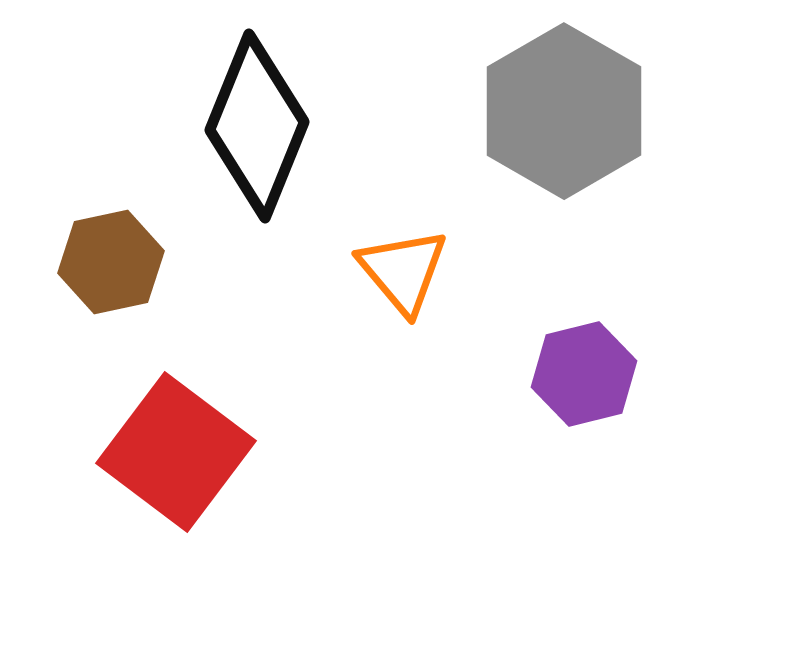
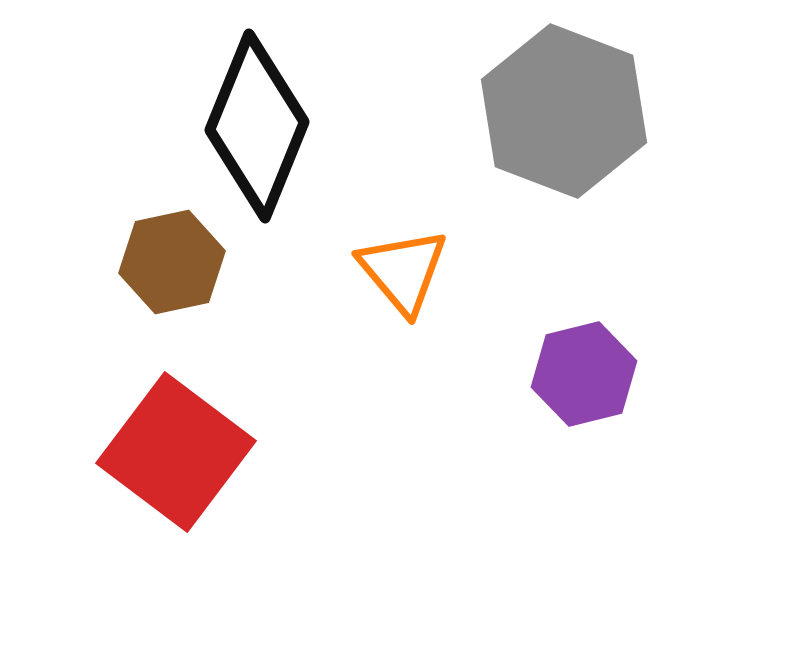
gray hexagon: rotated 9 degrees counterclockwise
brown hexagon: moved 61 px right
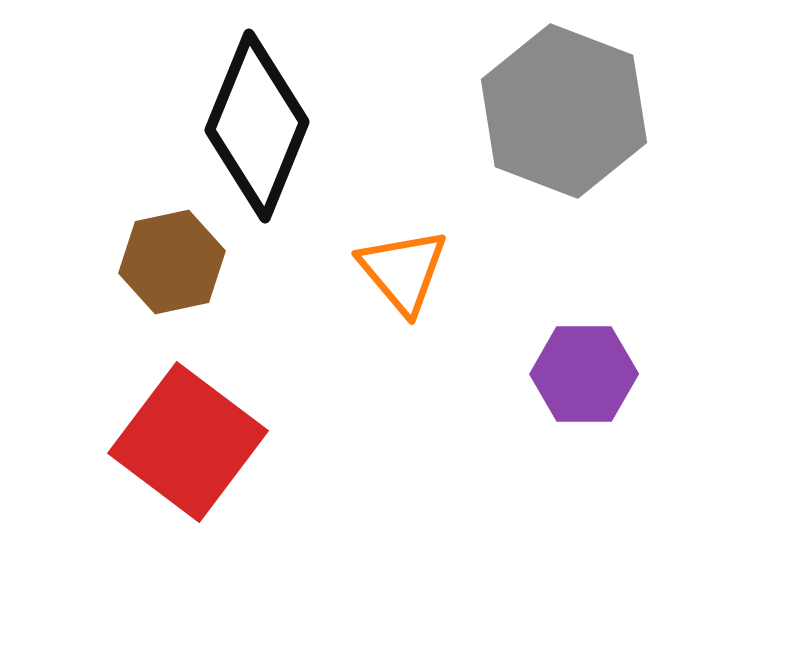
purple hexagon: rotated 14 degrees clockwise
red square: moved 12 px right, 10 px up
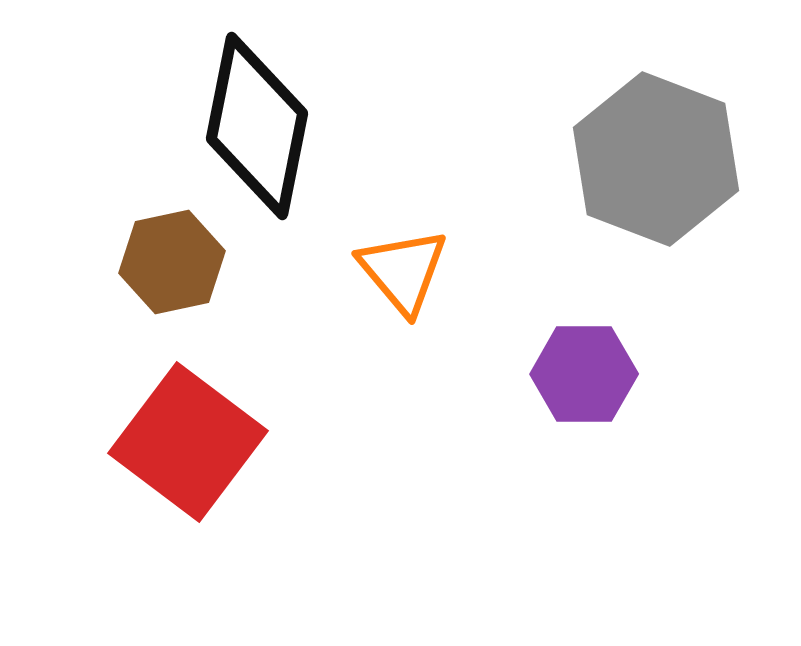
gray hexagon: moved 92 px right, 48 px down
black diamond: rotated 11 degrees counterclockwise
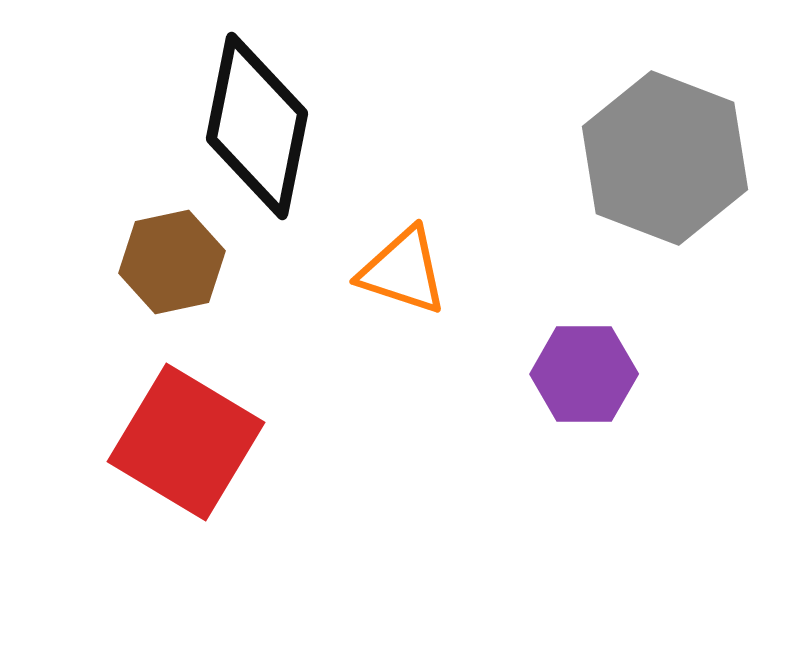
gray hexagon: moved 9 px right, 1 px up
orange triangle: rotated 32 degrees counterclockwise
red square: moved 2 px left; rotated 6 degrees counterclockwise
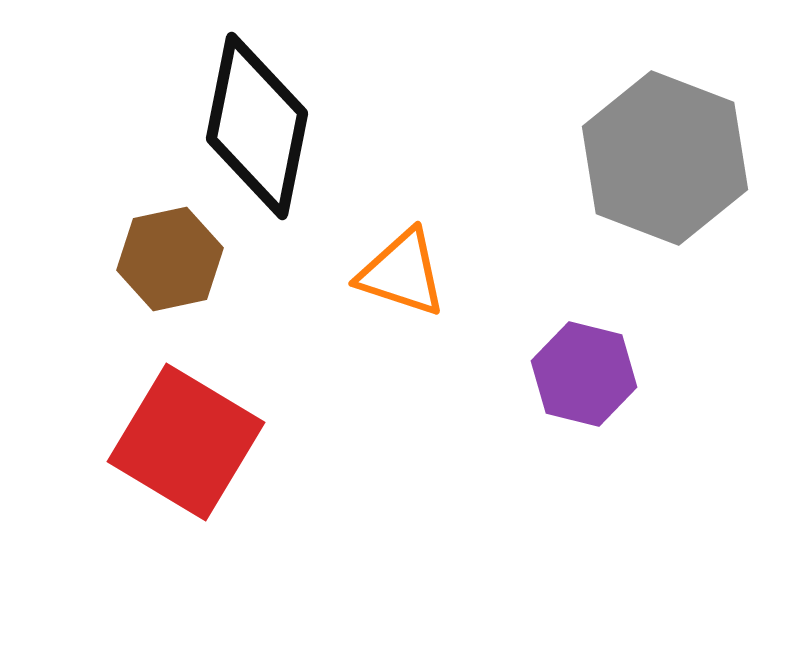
brown hexagon: moved 2 px left, 3 px up
orange triangle: moved 1 px left, 2 px down
purple hexagon: rotated 14 degrees clockwise
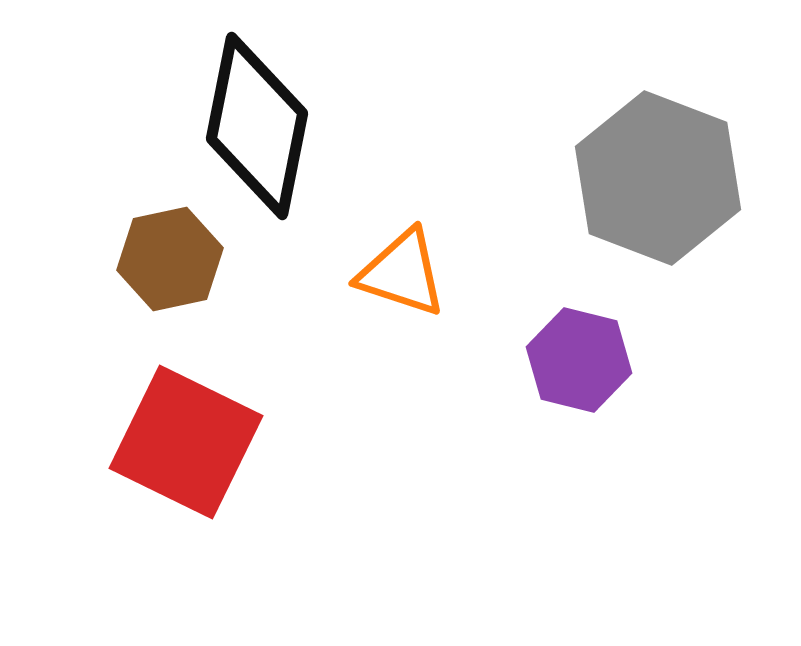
gray hexagon: moved 7 px left, 20 px down
purple hexagon: moved 5 px left, 14 px up
red square: rotated 5 degrees counterclockwise
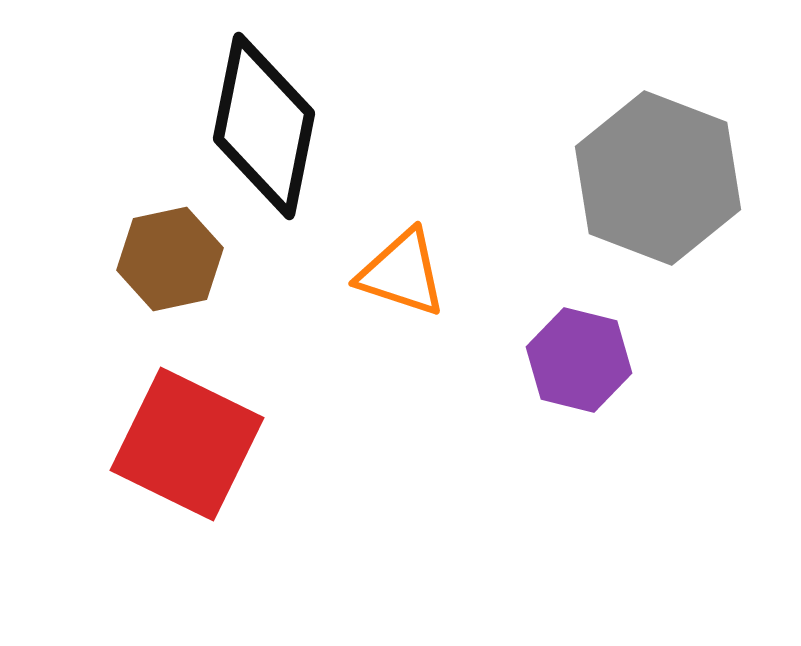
black diamond: moved 7 px right
red square: moved 1 px right, 2 px down
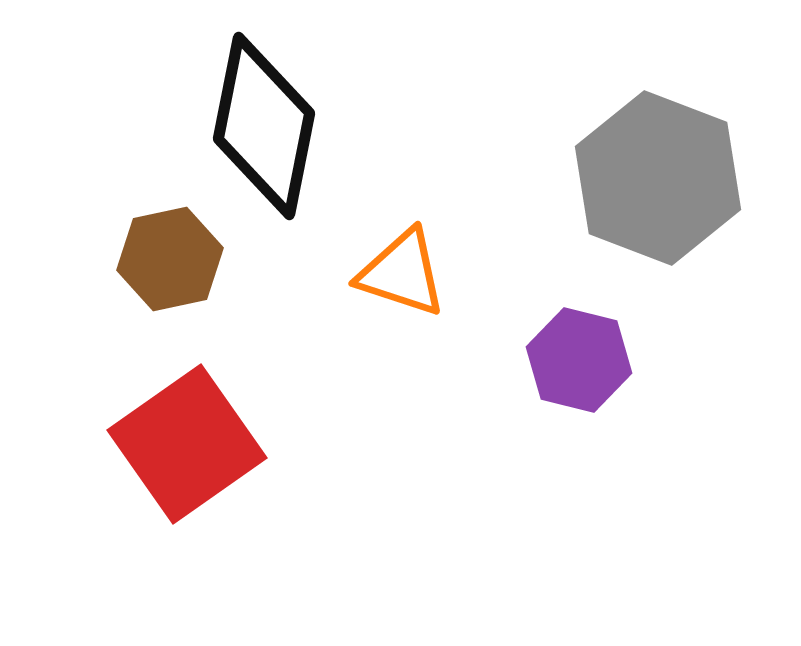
red square: rotated 29 degrees clockwise
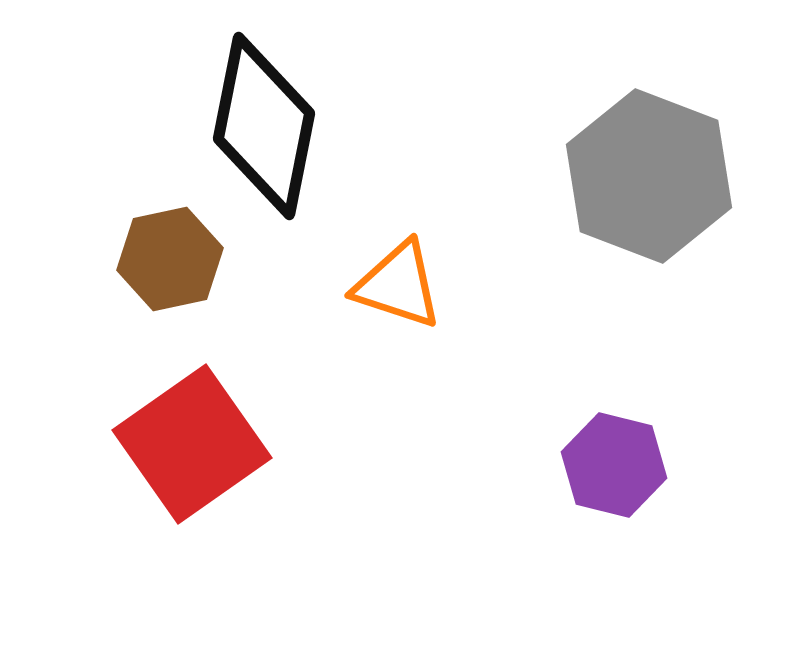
gray hexagon: moved 9 px left, 2 px up
orange triangle: moved 4 px left, 12 px down
purple hexagon: moved 35 px right, 105 px down
red square: moved 5 px right
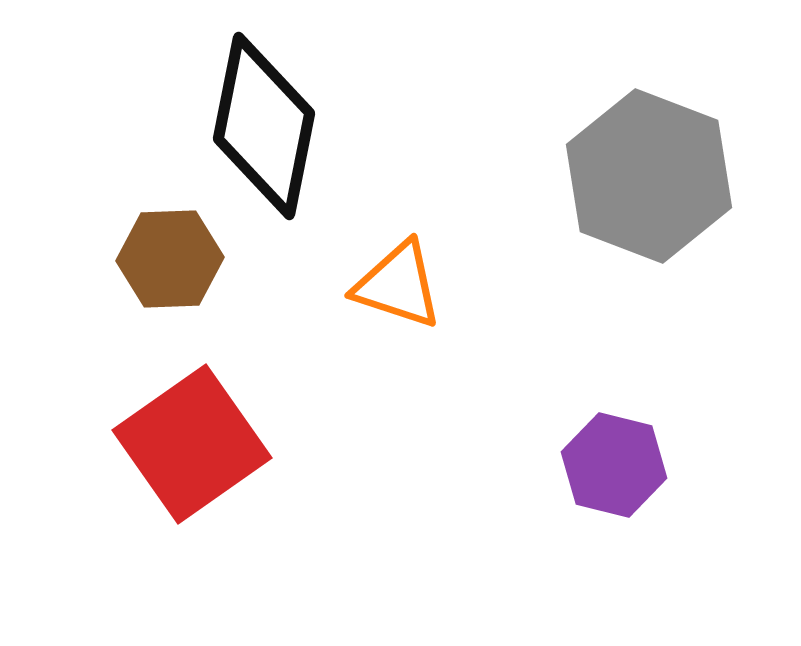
brown hexagon: rotated 10 degrees clockwise
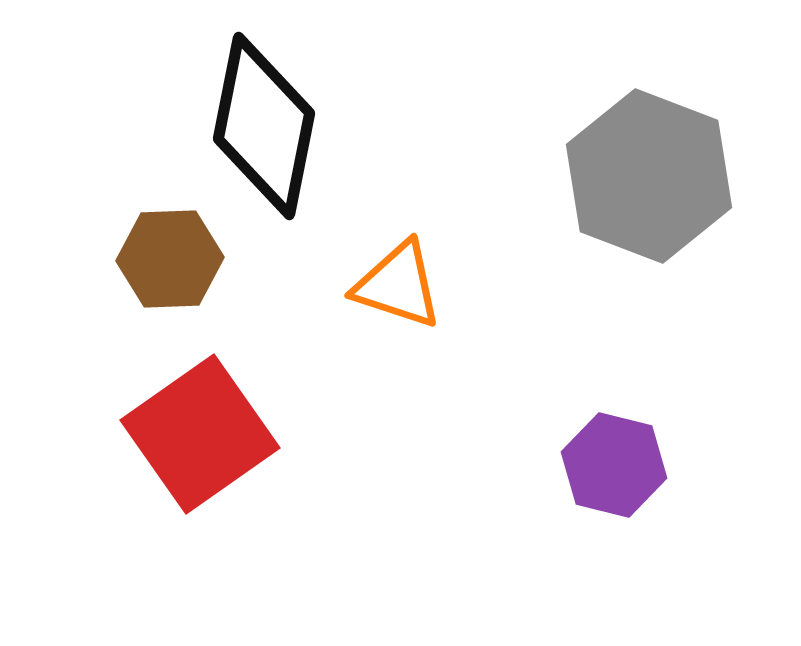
red square: moved 8 px right, 10 px up
